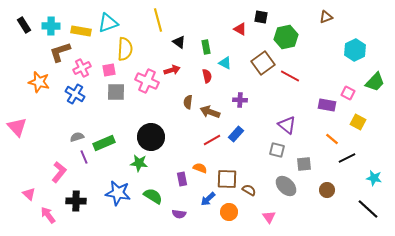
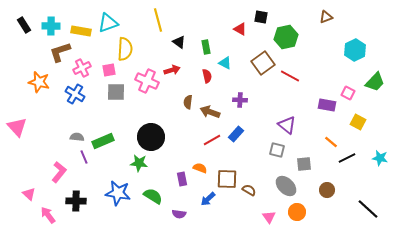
gray semicircle at (77, 137): rotated 24 degrees clockwise
orange line at (332, 139): moved 1 px left, 3 px down
green rectangle at (104, 143): moved 1 px left, 2 px up
cyan star at (374, 178): moved 6 px right, 20 px up
orange circle at (229, 212): moved 68 px right
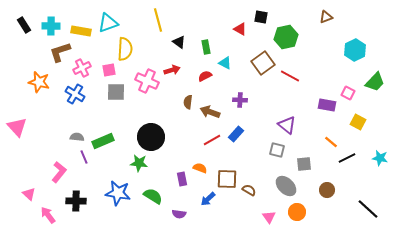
red semicircle at (207, 76): moved 2 px left; rotated 104 degrees counterclockwise
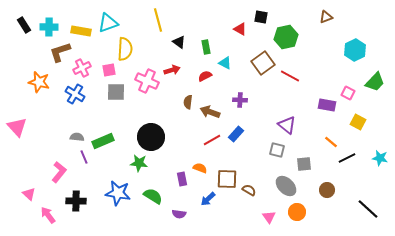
cyan cross at (51, 26): moved 2 px left, 1 px down
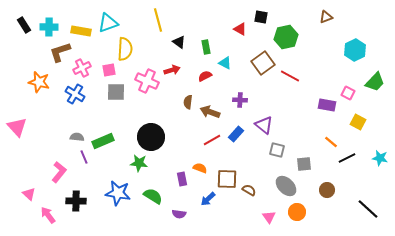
purple triangle at (287, 125): moved 23 px left
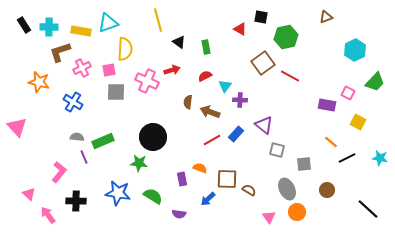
cyan triangle at (225, 63): moved 23 px down; rotated 40 degrees clockwise
blue cross at (75, 94): moved 2 px left, 8 px down
black circle at (151, 137): moved 2 px right
gray ellipse at (286, 186): moved 1 px right, 3 px down; rotated 20 degrees clockwise
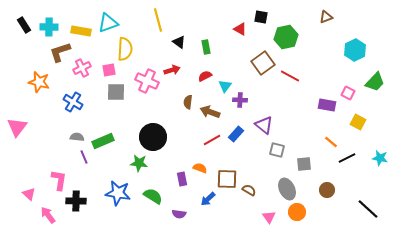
pink triangle at (17, 127): rotated 20 degrees clockwise
pink L-shape at (59, 172): moved 8 px down; rotated 30 degrees counterclockwise
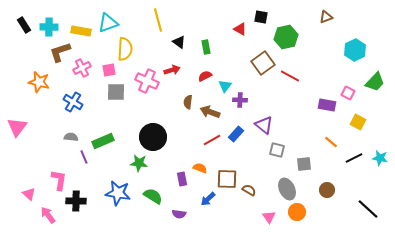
gray semicircle at (77, 137): moved 6 px left
black line at (347, 158): moved 7 px right
